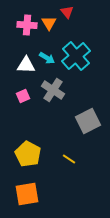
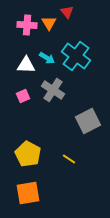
cyan cross: rotated 12 degrees counterclockwise
orange square: moved 1 px right, 1 px up
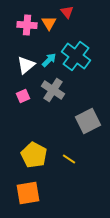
cyan arrow: moved 2 px right, 2 px down; rotated 77 degrees counterclockwise
white triangle: rotated 42 degrees counterclockwise
yellow pentagon: moved 6 px right, 1 px down
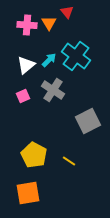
yellow line: moved 2 px down
